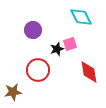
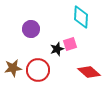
cyan diamond: rotated 30 degrees clockwise
purple circle: moved 2 px left, 1 px up
red diamond: rotated 40 degrees counterclockwise
brown star: moved 24 px up
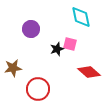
cyan diamond: rotated 15 degrees counterclockwise
pink square: rotated 32 degrees clockwise
red circle: moved 19 px down
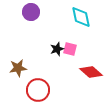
purple circle: moved 17 px up
pink square: moved 5 px down
brown star: moved 5 px right
red diamond: moved 2 px right
red circle: moved 1 px down
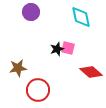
pink square: moved 2 px left, 1 px up
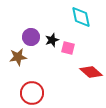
purple circle: moved 25 px down
black star: moved 5 px left, 9 px up
brown star: moved 11 px up
red circle: moved 6 px left, 3 px down
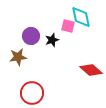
purple circle: moved 1 px up
pink square: moved 22 px up
red diamond: moved 2 px up
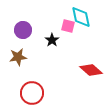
purple circle: moved 8 px left, 6 px up
black star: rotated 16 degrees counterclockwise
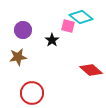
cyan diamond: rotated 40 degrees counterclockwise
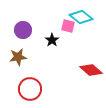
red circle: moved 2 px left, 4 px up
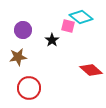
red circle: moved 1 px left, 1 px up
